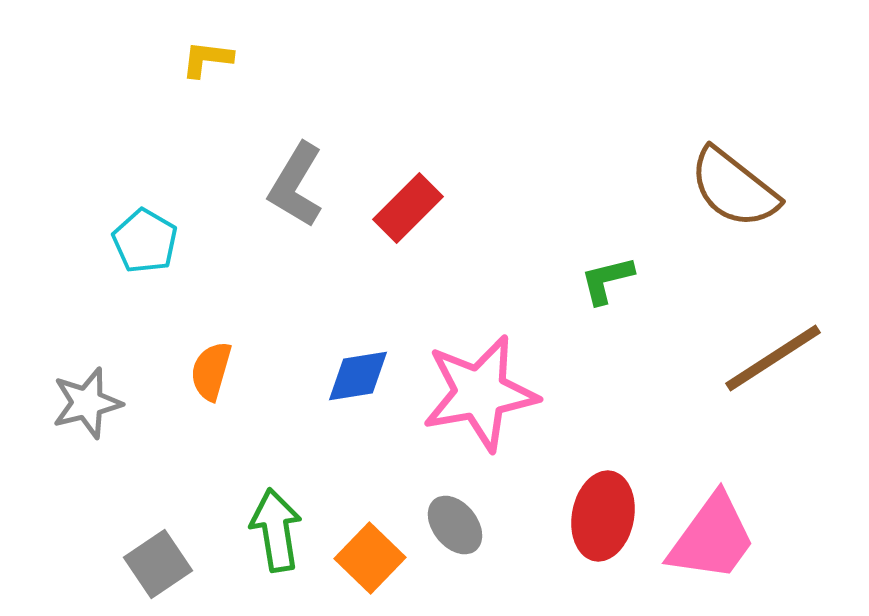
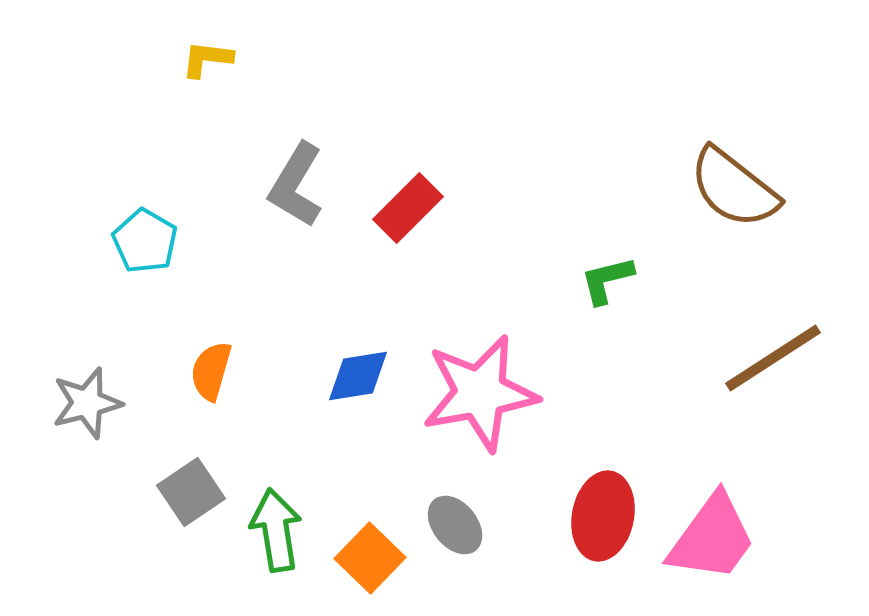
gray square: moved 33 px right, 72 px up
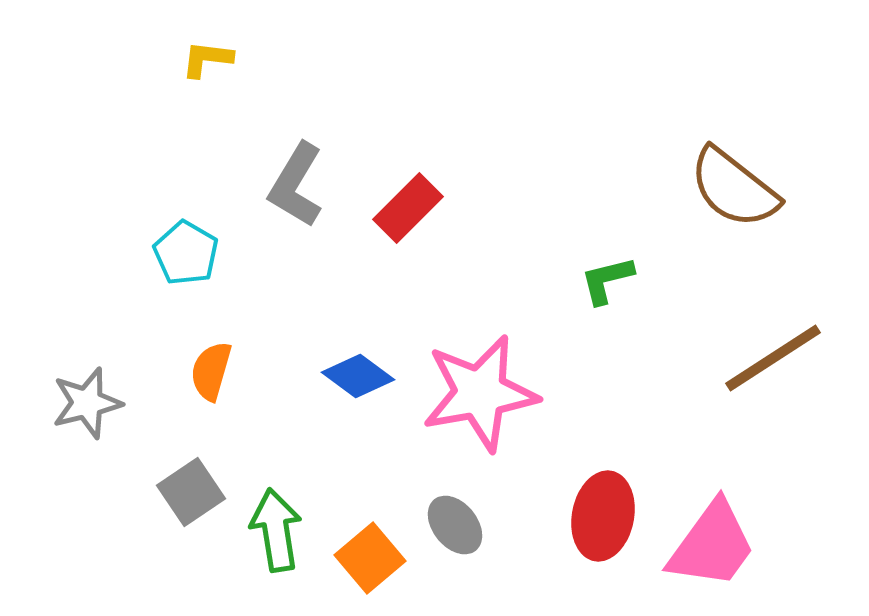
cyan pentagon: moved 41 px right, 12 px down
blue diamond: rotated 46 degrees clockwise
pink trapezoid: moved 7 px down
orange square: rotated 6 degrees clockwise
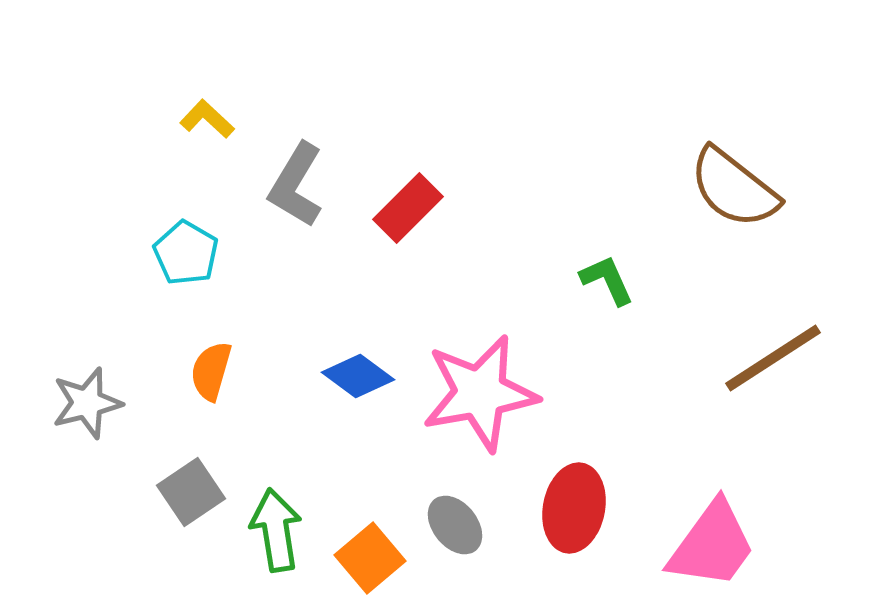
yellow L-shape: moved 60 px down; rotated 36 degrees clockwise
green L-shape: rotated 80 degrees clockwise
red ellipse: moved 29 px left, 8 px up
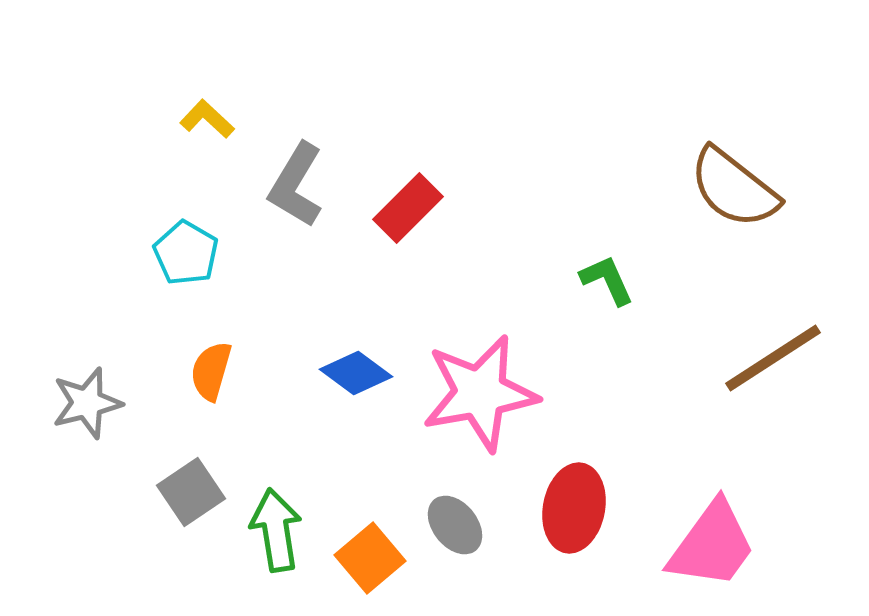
blue diamond: moved 2 px left, 3 px up
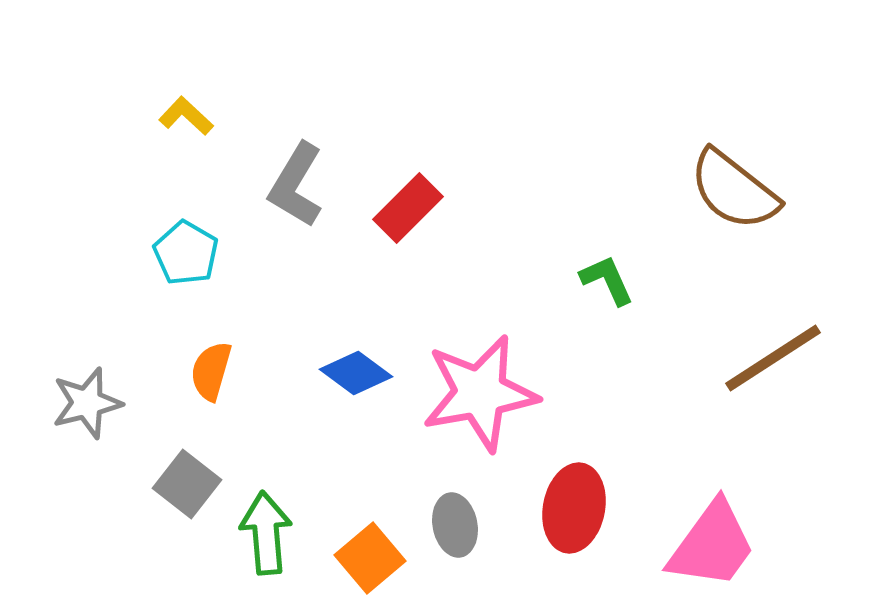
yellow L-shape: moved 21 px left, 3 px up
brown semicircle: moved 2 px down
gray square: moved 4 px left, 8 px up; rotated 18 degrees counterclockwise
gray ellipse: rotated 28 degrees clockwise
green arrow: moved 10 px left, 3 px down; rotated 4 degrees clockwise
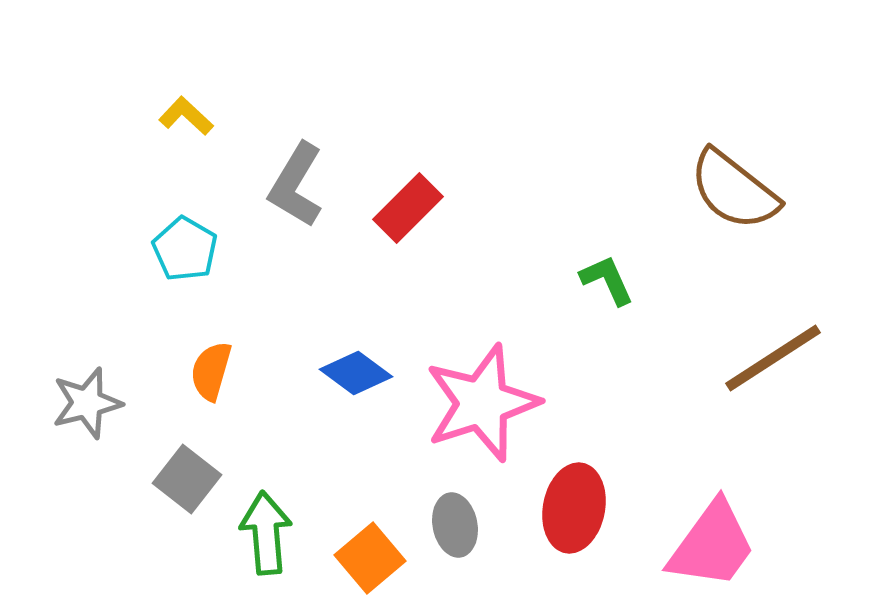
cyan pentagon: moved 1 px left, 4 px up
pink star: moved 2 px right, 10 px down; rotated 8 degrees counterclockwise
gray square: moved 5 px up
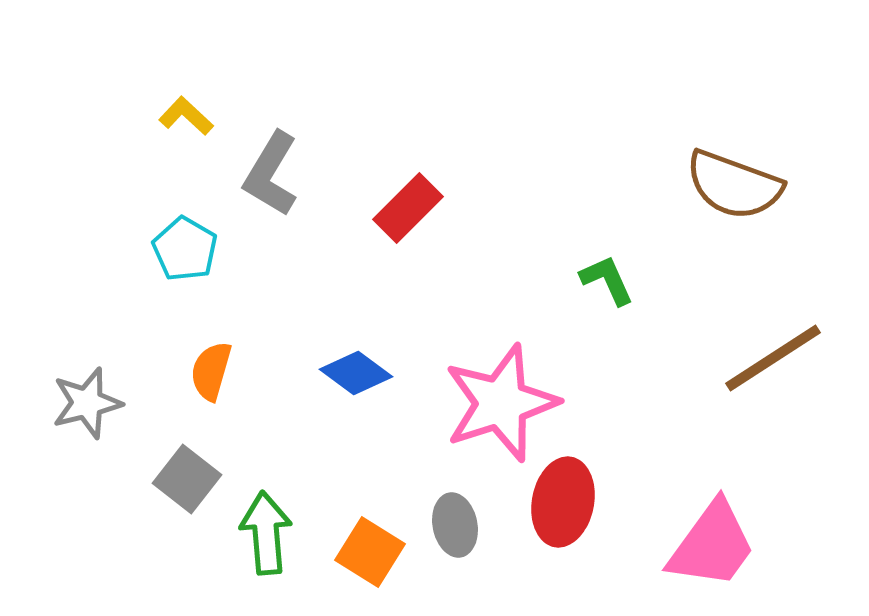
gray L-shape: moved 25 px left, 11 px up
brown semicircle: moved 5 px up; rotated 18 degrees counterclockwise
pink star: moved 19 px right
red ellipse: moved 11 px left, 6 px up
orange square: moved 6 px up; rotated 18 degrees counterclockwise
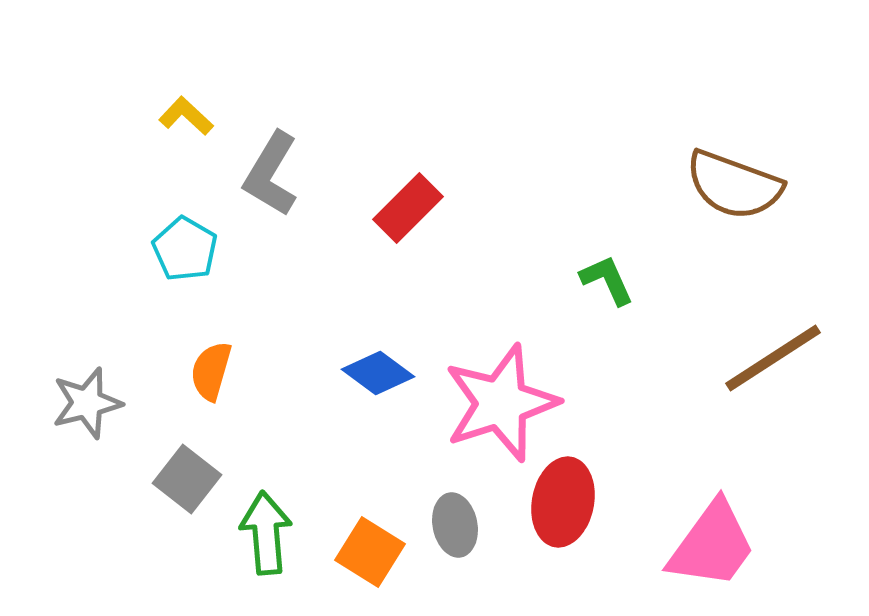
blue diamond: moved 22 px right
